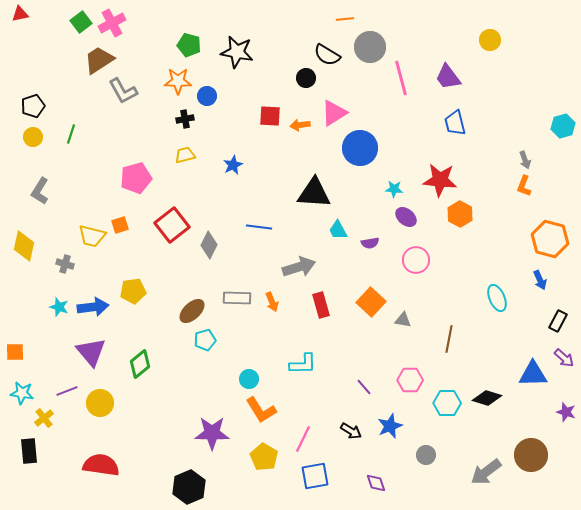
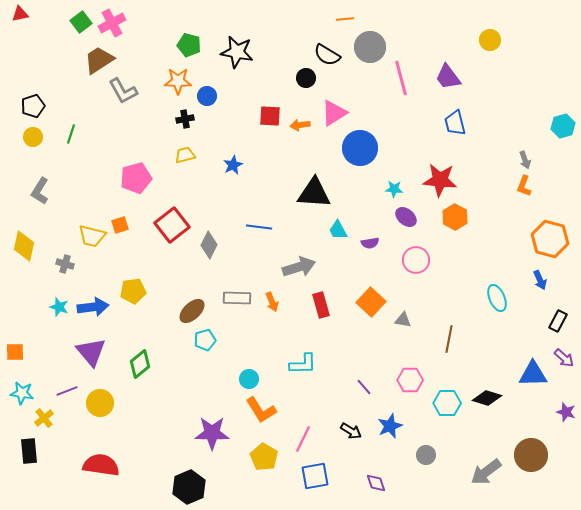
orange hexagon at (460, 214): moved 5 px left, 3 px down
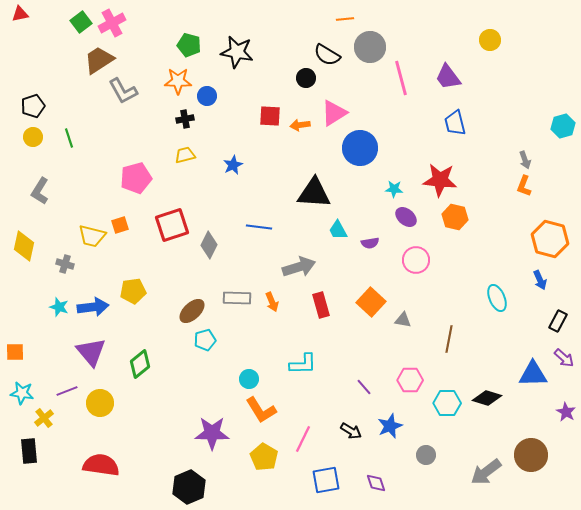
green line at (71, 134): moved 2 px left, 4 px down; rotated 36 degrees counterclockwise
orange hexagon at (455, 217): rotated 15 degrees counterclockwise
red square at (172, 225): rotated 20 degrees clockwise
purple star at (566, 412): rotated 12 degrees clockwise
blue square at (315, 476): moved 11 px right, 4 px down
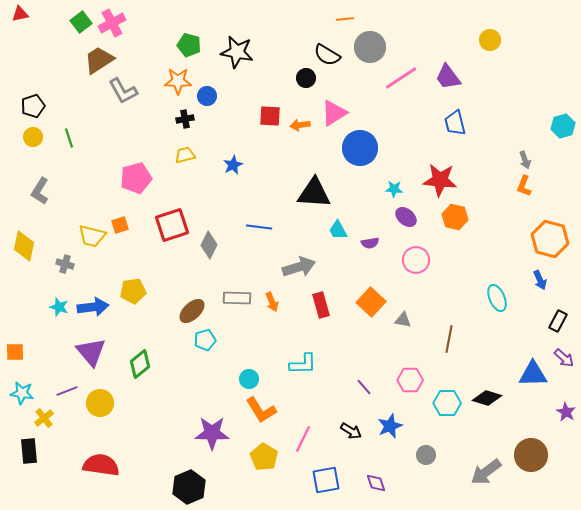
pink line at (401, 78): rotated 72 degrees clockwise
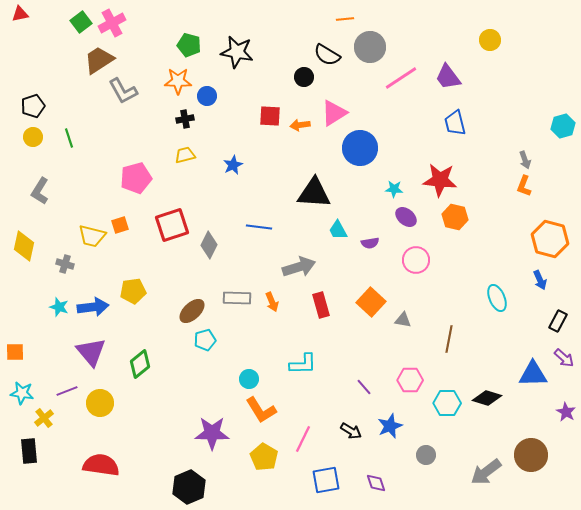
black circle at (306, 78): moved 2 px left, 1 px up
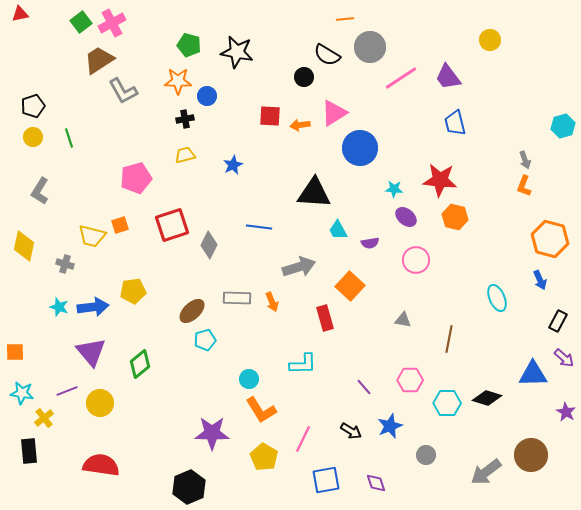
orange square at (371, 302): moved 21 px left, 16 px up
red rectangle at (321, 305): moved 4 px right, 13 px down
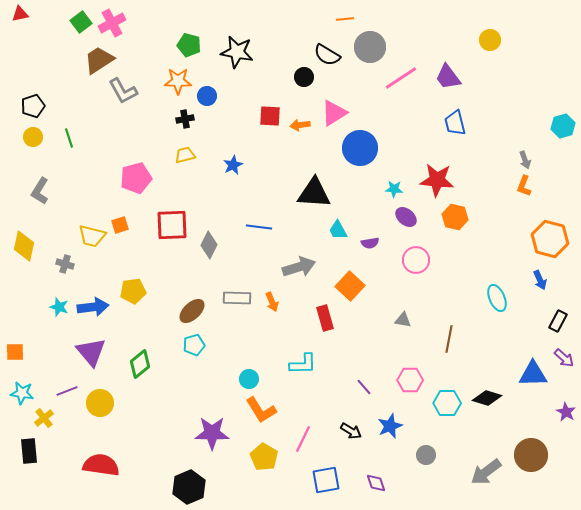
red star at (440, 180): moved 3 px left
red square at (172, 225): rotated 16 degrees clockwise
cyan pentagon at (205, 340): moved 11 px left, 5 px down
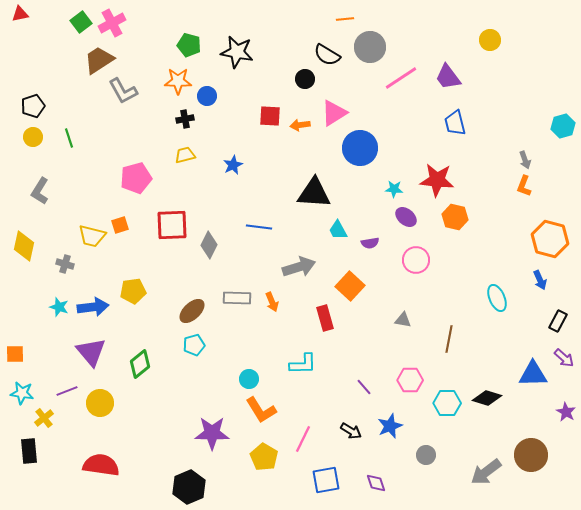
black circle at (304, 77): moved 1 px right, 2 px down
orange square at (15, 352): moved 2 px down
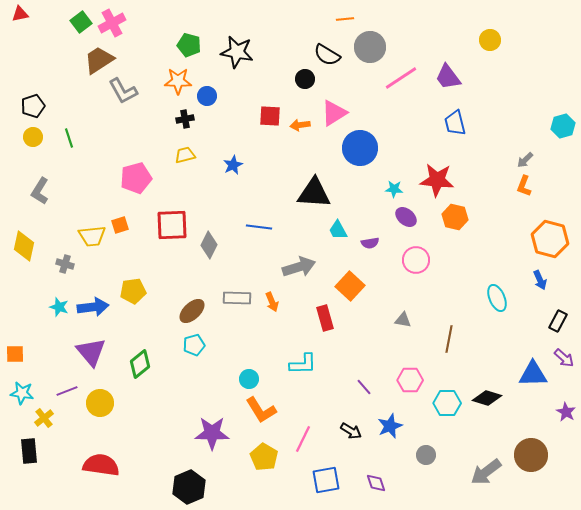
gray arrow at (525, 160): rotated 66 degrees clockwise
yellow trapezoid at (92, 236): rotated 20 degrees counterclockwise
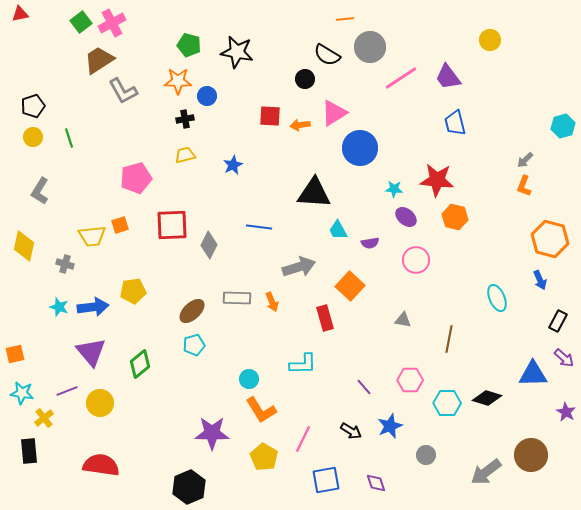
orange square at (15, 354): rotated 12 degrees counterclockwise
